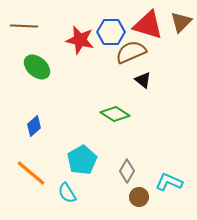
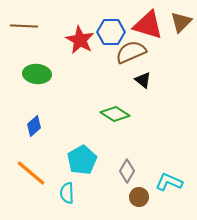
red star: rotated 16 degrees clockwise
green ellipse: moved 7 px down; rotated 36 degrees counterclockwise
cyan semicircle: rotated 30 degrees clockwise
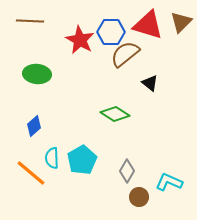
brown line: moved 6 px right, 5 px up
brown semicircle: moved 6 px left, 2 px down; rotated 16 degrees counterclockwise
black triangle: moved 7 px right, 3 px down
cyan semicircle: moved 15 px left, 35 px up
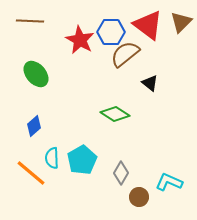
red triangle: rotated 20 degrees clockwise
green ellipse: moved 1 px left; rotated 44 degrees clockwise
gray diamond: moved 6 px left, 2 px down
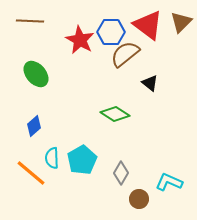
brown circle: moved 2 px down
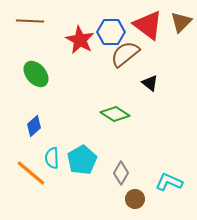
brown circle: moved 4 px left
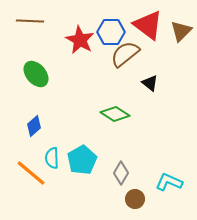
brown triangle: moved 9 px down
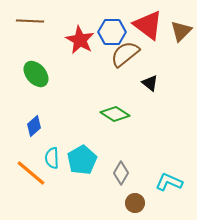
blue hexagon: moved 1 px right
brown circle: moved 4 px down
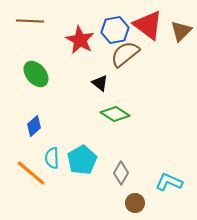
blue hexagon: moved 3 px right, 2 px up; rotated 12 degrees counterclockwise
black triangle: moved 50 px left
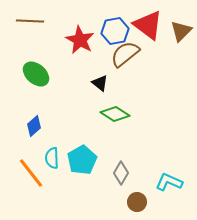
blue hexagon: moved 1 px down
green ellipse: rotated 8 degrees counterclockwise
orange line: rotated 12 degrees clockwise
brown circle: moved 2 px right, 1 px up
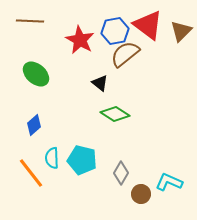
blue diamond: moved 1 px up
cyan pentagon: rotated 28 degrees counterclockwise
brown circle: moved 4 px right, 8 px up
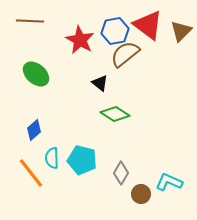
blue diamond: moved 5 px down
